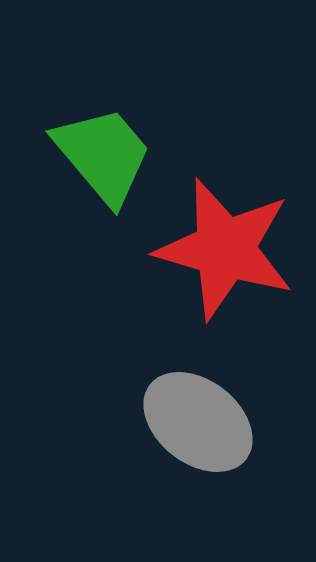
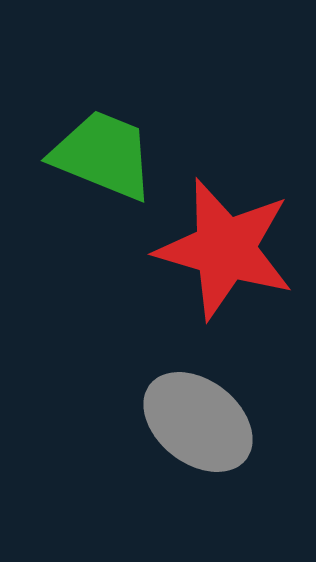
green trapezoid: rotated 28 degrees counterclockwise
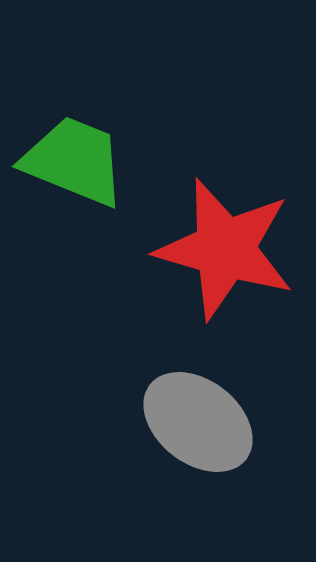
green trapezoid: moved 29 px left, 6 px down
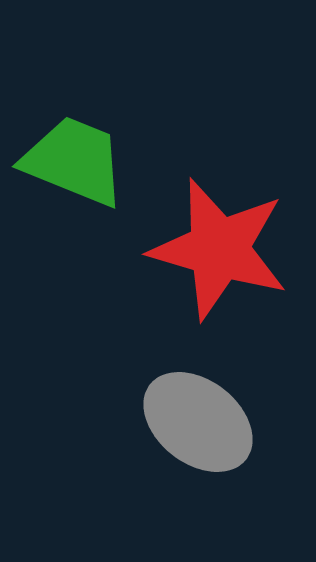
red star: moved 6 px left
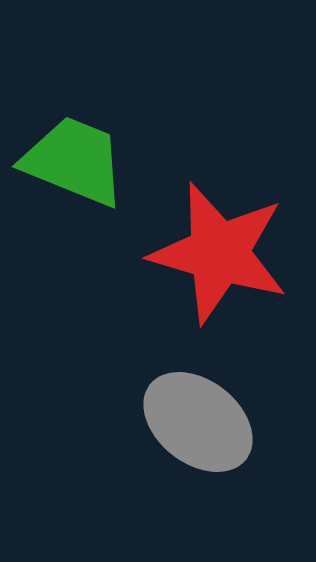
red star: moved 4 px down
